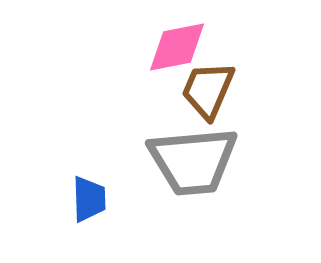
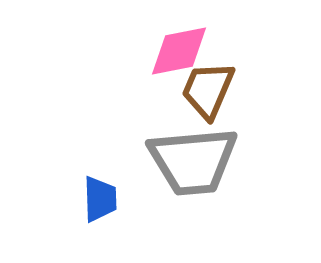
pink diamond: moved 2 px right, 4 px down
blue trapezoid: moved 11 px right
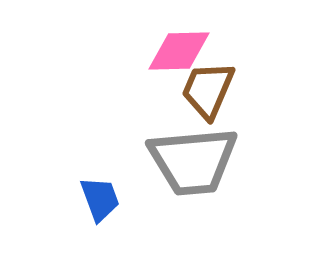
pink diamond: rotated 10 degrees clockwise
blue trapezoid: rotated 18 degrees counterclockwise
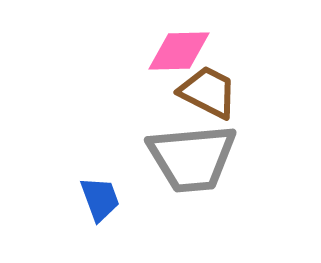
brown trapezoid: moved 2 px down; rotated 94 degrees clockwise
gray trapezoid: moved 1 px left, 3 px up
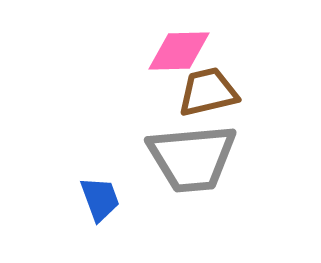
brown trapezoid: rotated 40 degrees counterclockwise
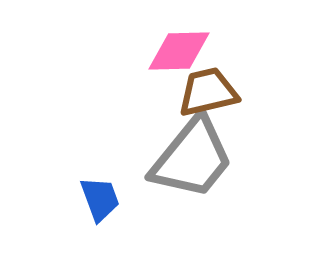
gray trapezoid: rotated 46 degrees counterclockwise
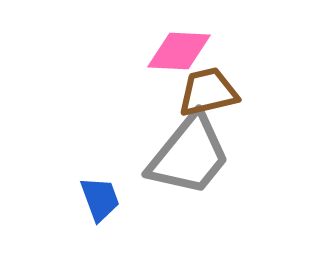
pink diamond: rotated 4 degrees clockwise
gray trapezoid: moved 3 px left, 3 px up
